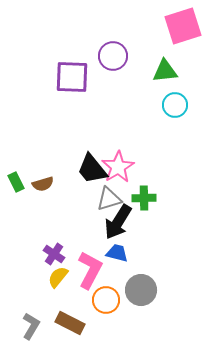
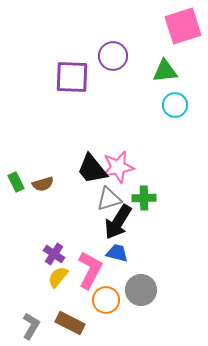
pink star: rotated 20 degrees clockwise
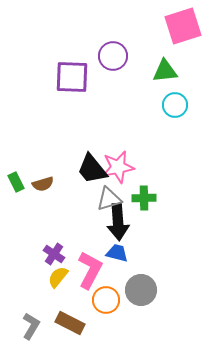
black arrow: rotated 36 degrees counterclockwise
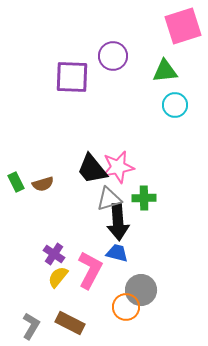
orange circle: moved 20 px right, 7 px down
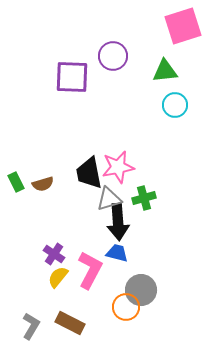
black trapezoid: moved 3 px left, 4 px down; rotated 28 degrees clockwise
green cross: rotated 15 degrees counterclockwise
